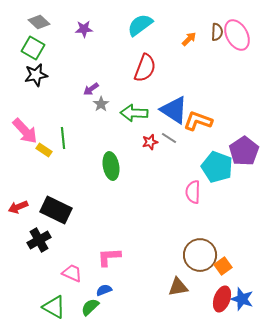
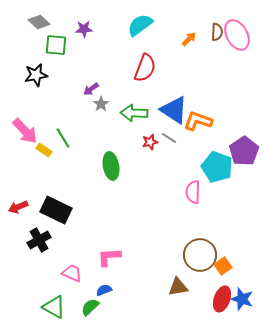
green square: moved 23 px right, 3 px up; rotated 25 degrees counterclockwise
green line: rotated 25 degrees counterclockwise
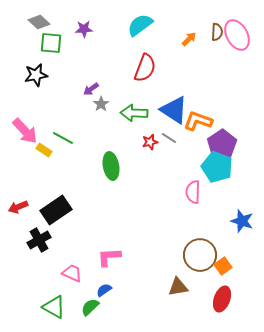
green square: moved 5 px left, 2 px up
green line: rotated 30 degrees counterclockwise
purple pentagon: moved 22 px left, 7 px up
black rectangle: rotated 60 degrees counterclockwise
blue semicircle: rotated 14 degrees counterclockwise
blue star: moved 78 px up
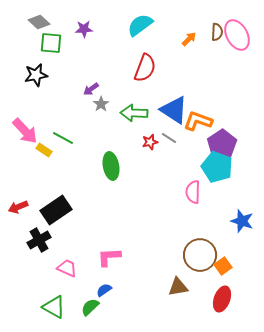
pink trapezoid: moved 5 px left, 5 px up
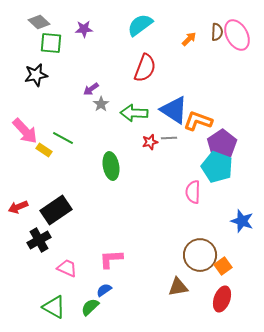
gray line: rotated 35 degrees counterclockwise
pink L-shape: moved 2 px right, 2 px down
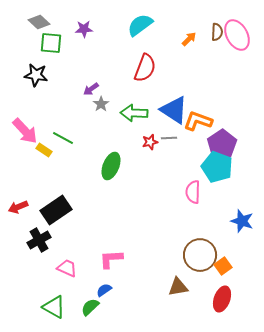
black star: rotated 20 degrees clockwise
green ellipse: rotated 32 degrees clockwise
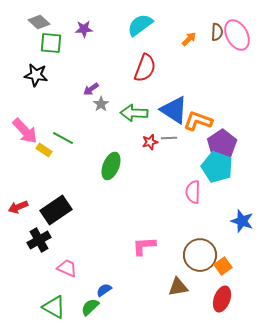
pink L-shape: moved 33 px right, 13 px up
